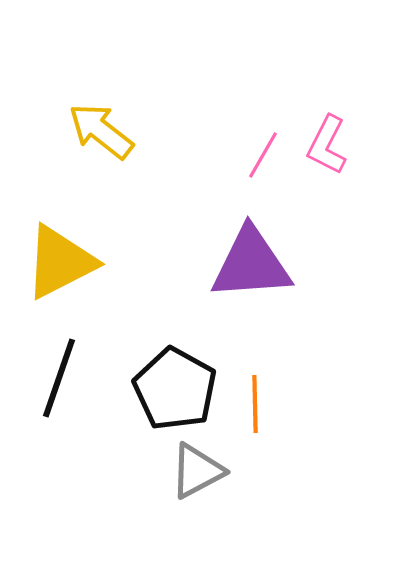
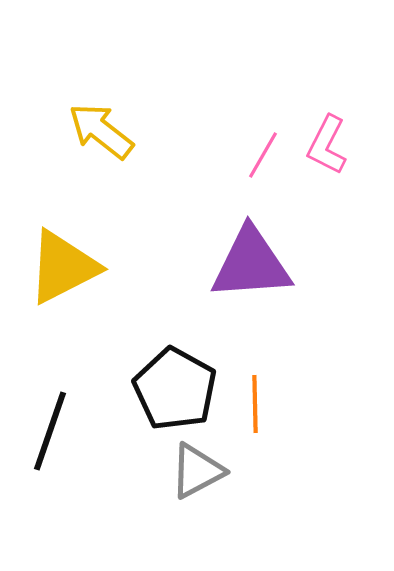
yellow triangle: moved 3 px right, 5 px down
black line: moved 9 px left, 53 px down
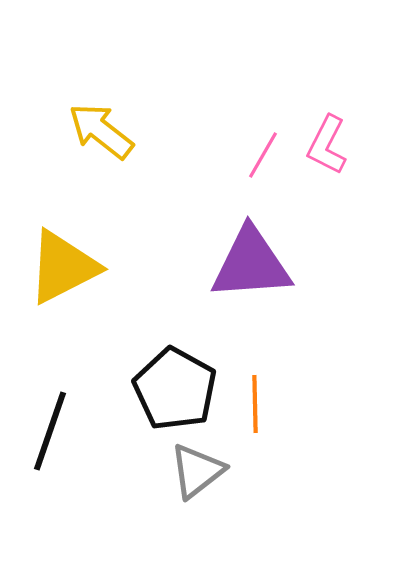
gray triangle: rotated 10 degrees counterclockwise
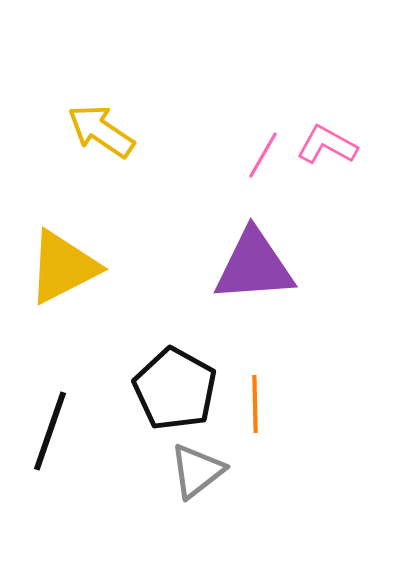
yellow arrow: rotated 4 degrees counterclockwise
pink L-shape: rotated 92 degrees clockwise
purple triangle: moved 3 px right, 2 px down
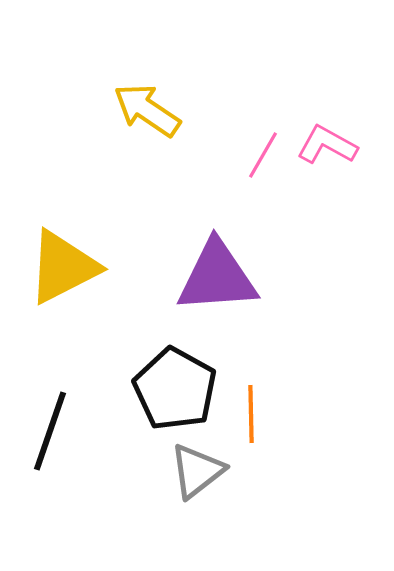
yellow arrow: moved 46 px right, 21 px up
purple triangle: moved 37 px left, 11 px down
orange line: moved 4 px left, 10 px down
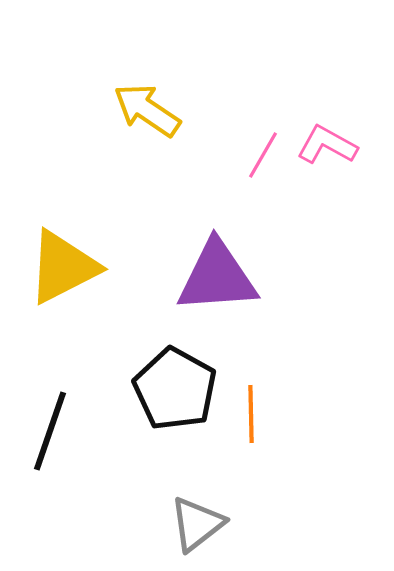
gray triangle: moved 53 px down
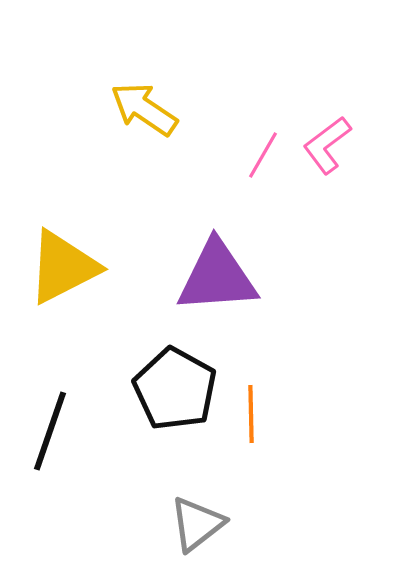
yellow arrow: moved 3 px left, 1 px up
pink L-shape: rotated 66 degrees counterclockwise
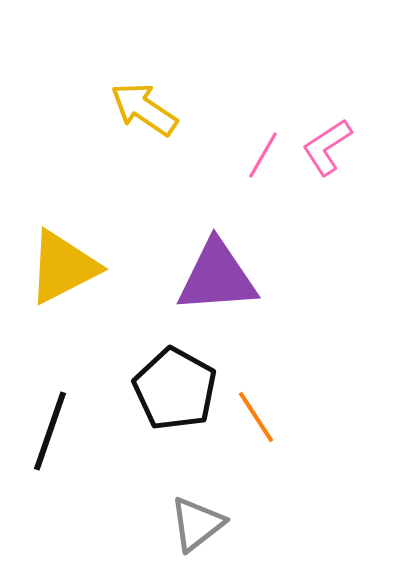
pink L-shape: moved 2 px down; rotated 4 degrees clockwise
orange line: moved 5 px right, 3 px down; rotated 32 degrees counterclockwise
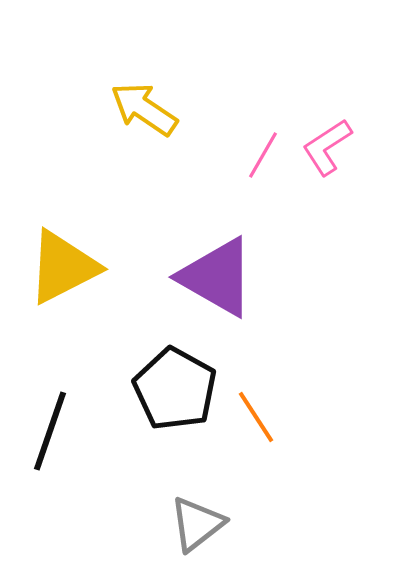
purple triangle: rotated 34 degrees clockwise
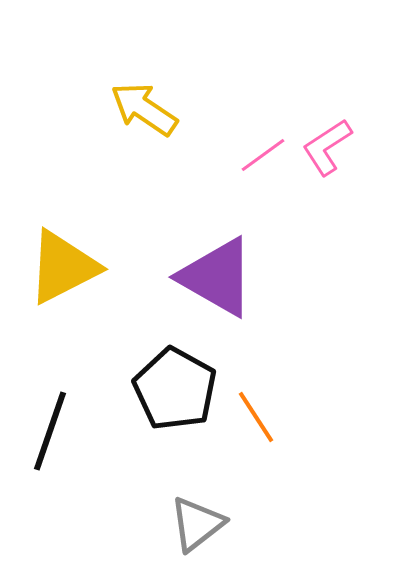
pink line: rotated 24 degrees clockwise
